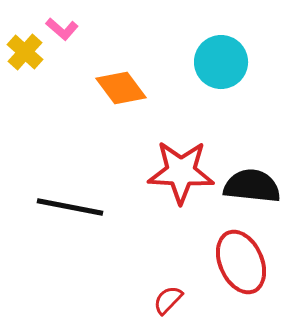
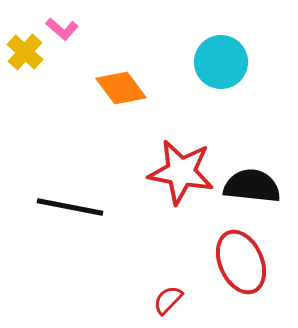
red star: rotated 8 degrees clockwise
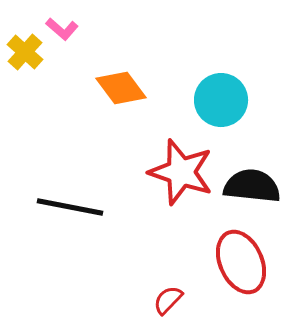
cyan circle: moved 38 px down
red star: rotated 8 degrees clockwise
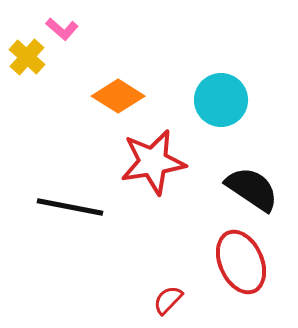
yellow cross: moved 2 px right, 5 px down
orange diamond: moved 3 px left, 8 px down; rotated 21 degrees counterclockwise
red star: moved 28 px left, 10 px up; rotated 28 degrees counterclockwise
black semicircle: moved 3 px down; rotated 28 degrees clockwise
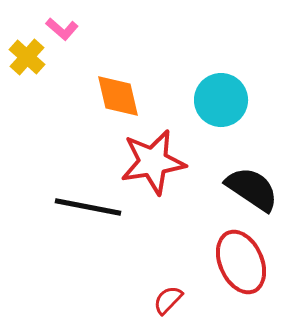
orange diamond: rotated 45 degrees clockwise
black line: moved 18 px right
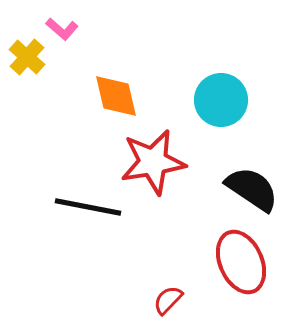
orange diamond: moved 2 px left
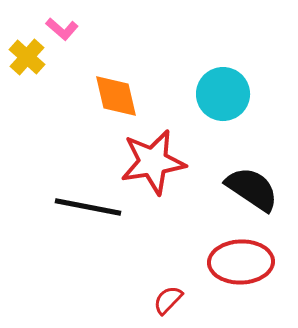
cyan circle: moved 2 px right, 6 px up
red ellipse: rotated 68 degrees counterclockwise
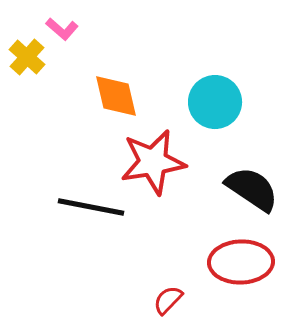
cyan circle: moved 8 px left, 8 px down
black line: moved 3 px right
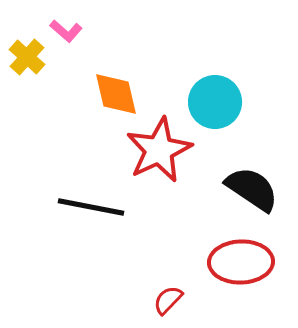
pink L-shape: moved 4 px right, 2 px down
orange diamond: moved 2 px up
red star: moved 6 px right, 12 px up; rotated 16 degrees counterclockwise
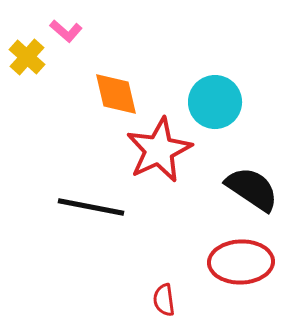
red semicircle: moved 4 px left; rotated 52 degrees counterclockwise
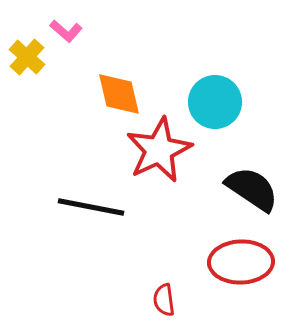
orange diamond: moved 3 px right
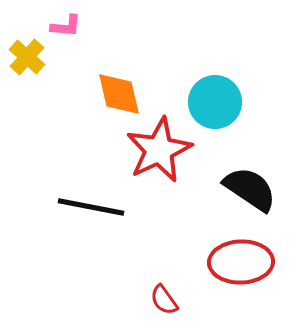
pink L-shape: moved 5 px up; rotated 36 degrees counterclockwise
black semicircle: moved 2 px left
red semicircle: rotated 28 degrees counterclockwise
